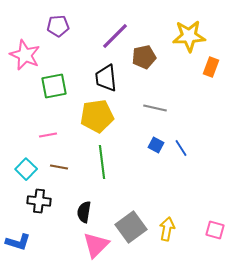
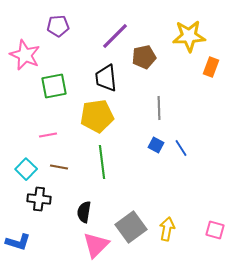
gray line: moved 4 px right; rotated 75 degrees clockwise
black cross: moved 2 px up
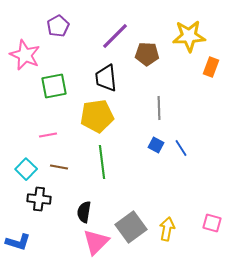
purple pentagon: rotated 25 degrees counterclockwise
brown pentagon: moved 3 px right, 3 px up; rotated 15 degrees clockwise
pink square: moved 3 px left, 7 px up
pink triangle: moved 3 px up
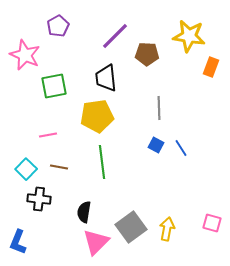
yellow star: rotated 12 degrees clockwise
blue L-shape: rotated 95 degrees clockwise
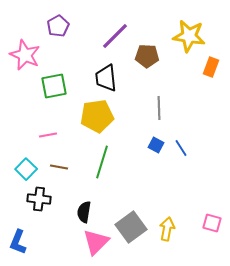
brown pentagon: moved 2 px down
green line: rotated 24 degrees clockwise
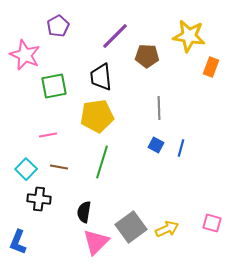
black trapezoid: moved 5 px left, 1 px up
blue line: rotated 48 degrees clockwise
yellow arrow: rotated 55 degrees clockwise
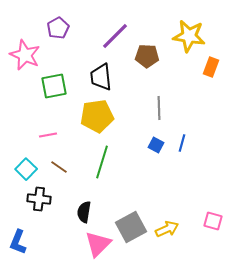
purple pentagon: moved 2 px down
blue line: moved 1 px right, 5 px up
brown line: rotated 24 degrees clockwise
pink square: moved 1 px right, 2 px up
gray square: rotated 8 degrees clockwise
pink triangle: moved 2 px right, 2 px down
